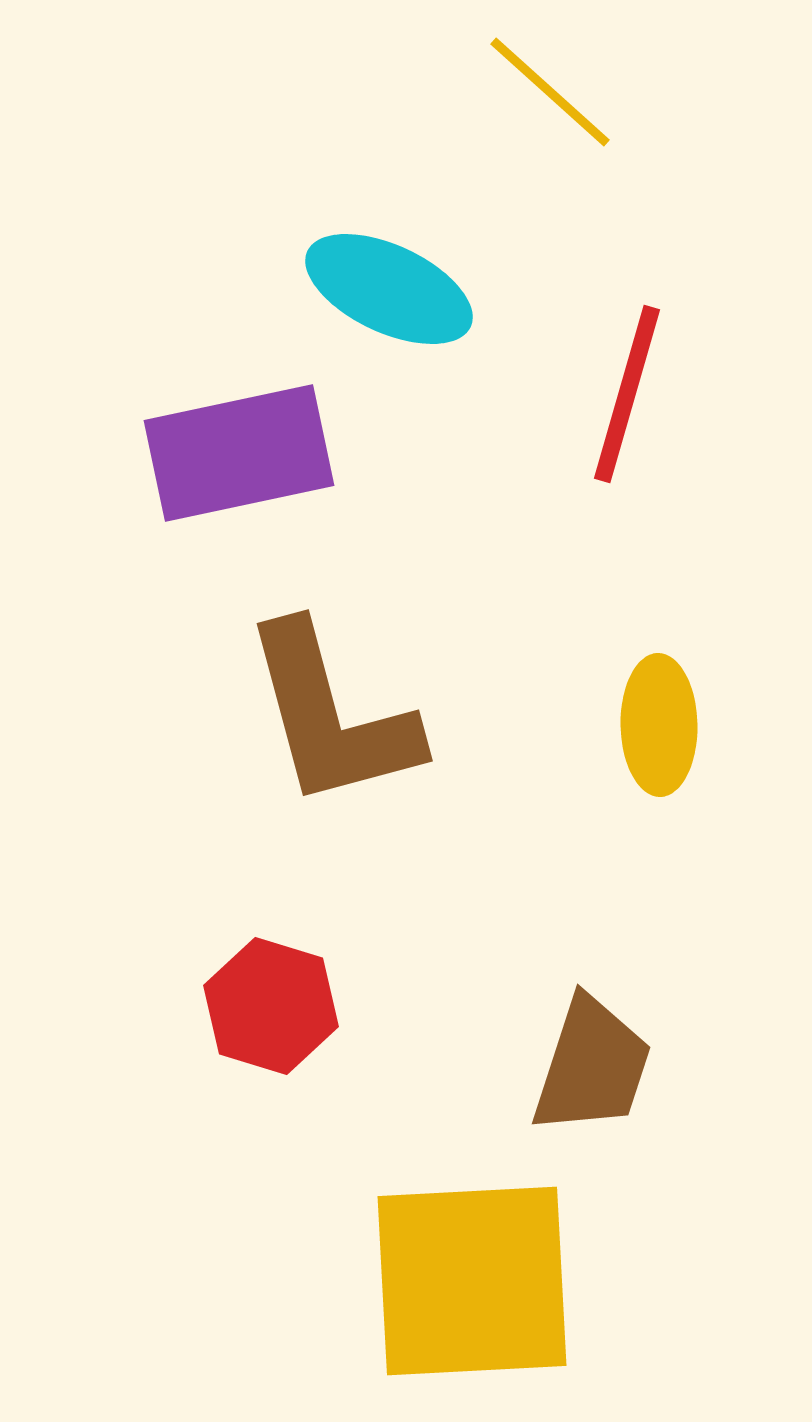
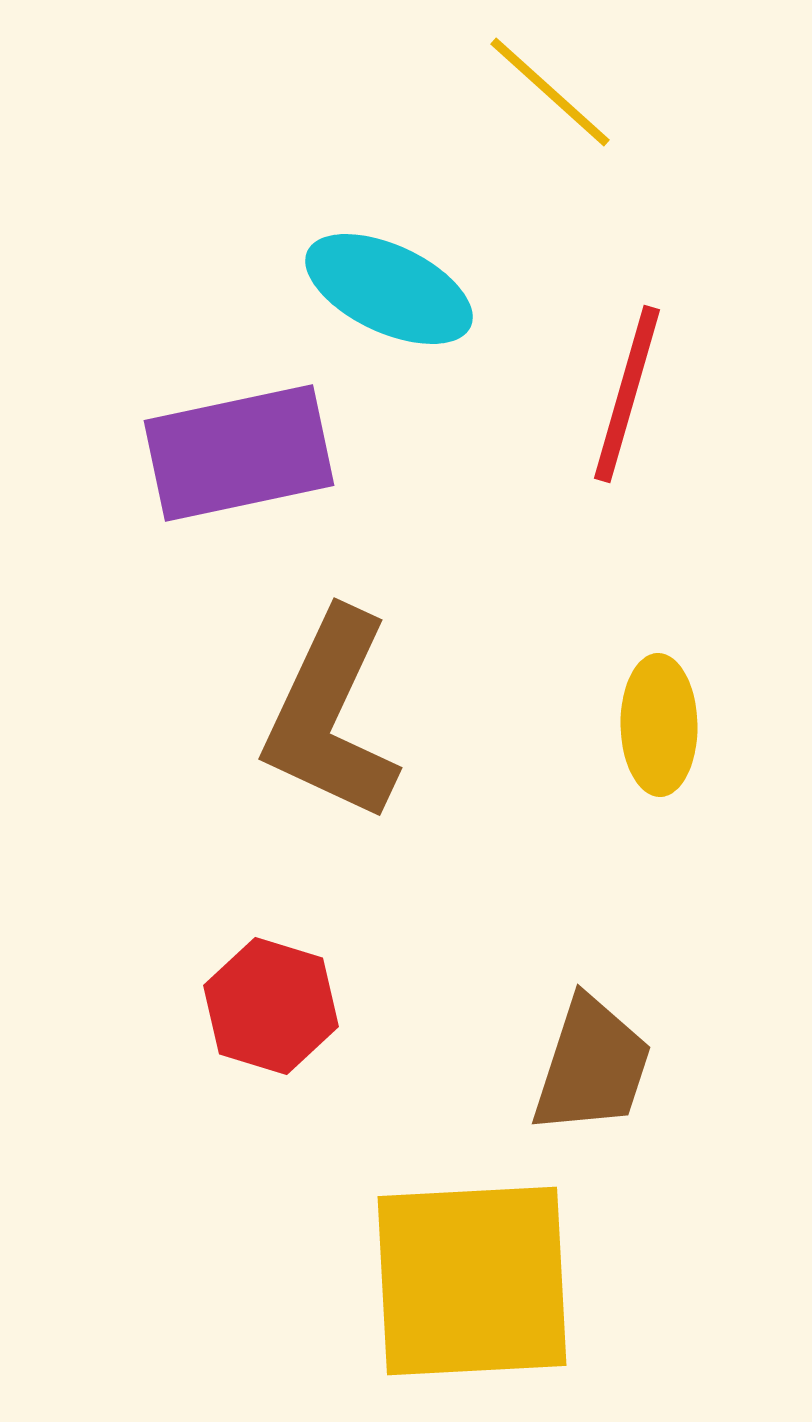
brown L-shape: rotated 40 degrees clockwise
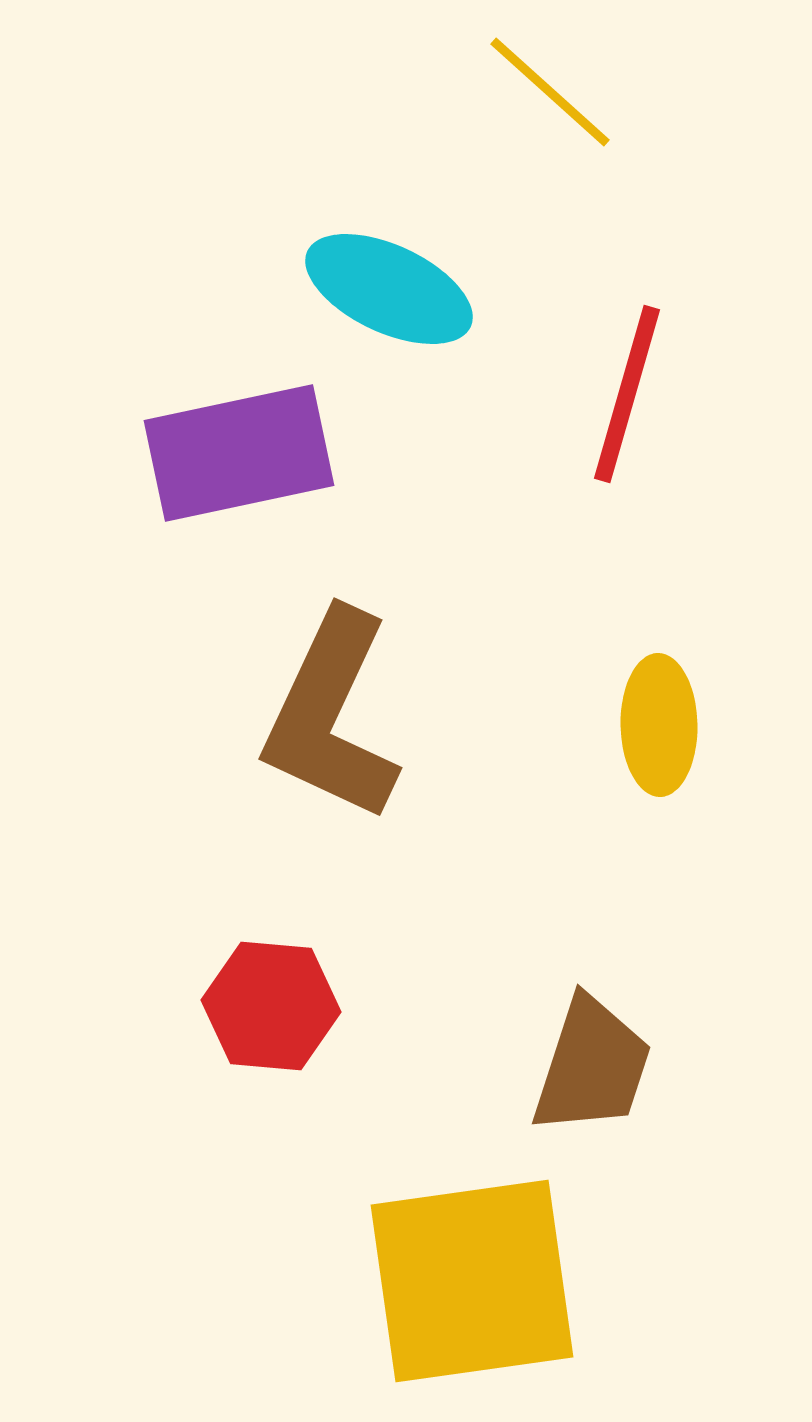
red hexagon: rotated 12 degrees counterclockwise
yellow square: rotated 5 degrees counterclockwise
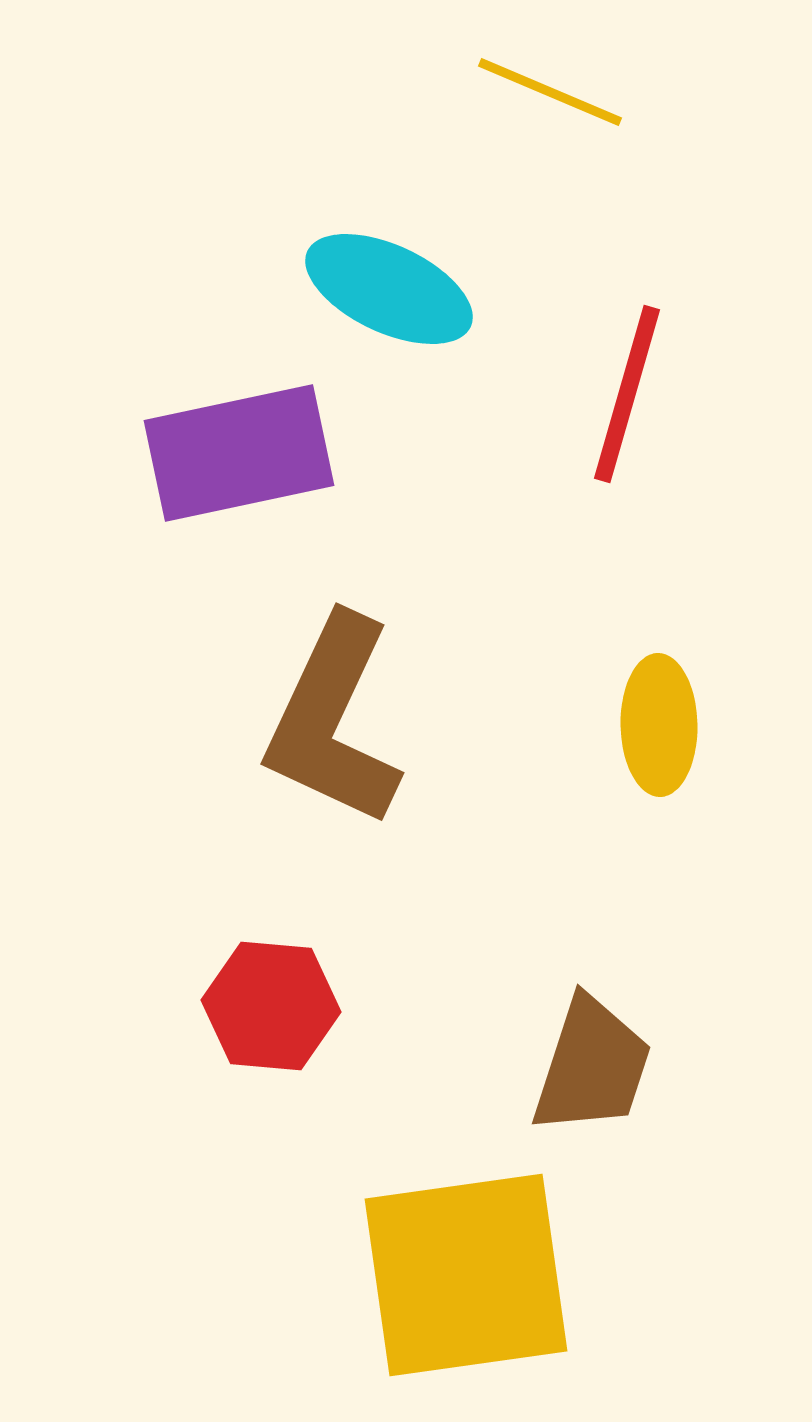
yellow line: rotated 19 degrees counterclockwise
brown L-shape: moved 2 px right, 5 px down
yellow square: moved 6 px left, 6 px up
